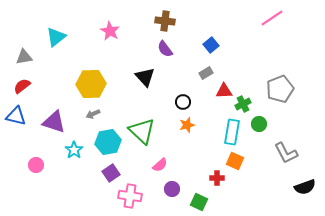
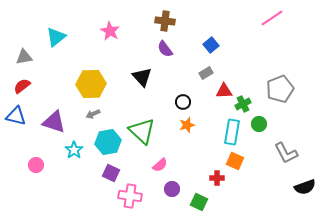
black triangle: moved 3 px left
purple square: rotated 30 degrees counterclockwise
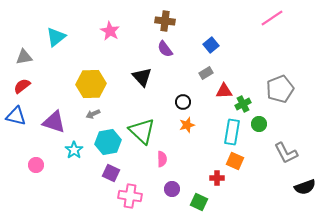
pink semicircle: moved 2 px right, 6 px up; rotated 49 degrees counterclockwise
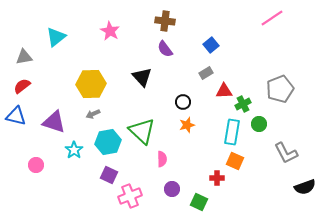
purple square: moved 2 px left, 2 px down
pink cross: rotated 30 degrees counterclockwise
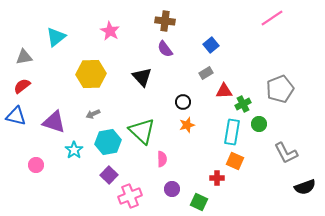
yellow hexagon: moved 10 px up
purple square: rotated 18 degrees clockwise
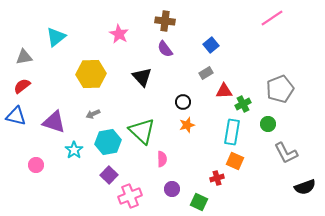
pink star: moved 9 px right, 3 px down
green circle: moved 9 px right
red cross: rotated 16 degrees counterclockwise
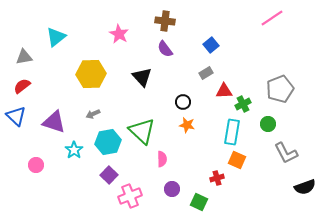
blue triangle: rotated 30 degrees clockwise
orange star: rotated 28 degrees clockwise
orange square: moved 2 px right, 1 px up
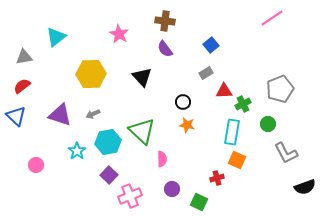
purple triangle: moved 6 px right, 7 px up
cyan star: moved 3 px right, 1 px down
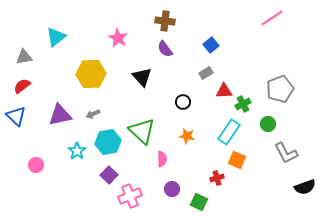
pink star: moved 1 px left, 4 px down
purple triangle: rotated 30 degrees counterclockwise
orange star: moved 11 px down
cyan rectangle: moved 3 px left; rotated 25 degrees clockwise
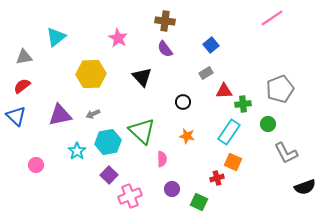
green cross: rotated 21 degrees clockwise
orange square: moved 4 px left, 2 px down
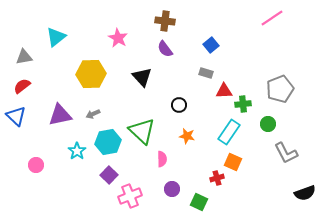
gray rectangle: rotated 48 degrees clockwise
black circle: moved 4 px left, 3 px down
black semicircle: moved 6 px down
